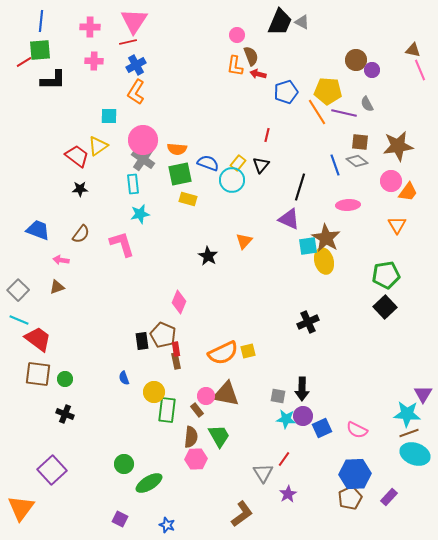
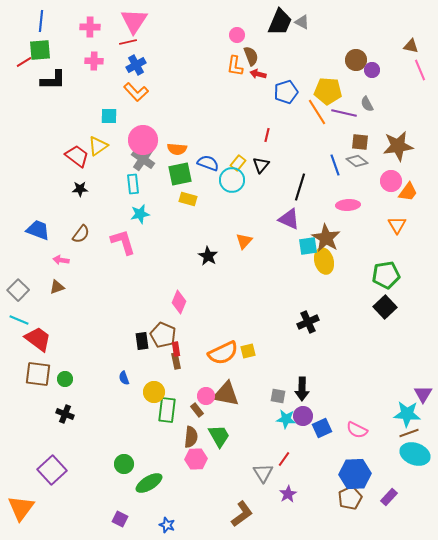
brown triangle at (413, 50): moved 2 px left, 4 px up
orange L-shape at (136, 92): rotated 75 degrees counterclockwise
pink L-shape at (122, 244): moved 1 px right, 2 px up
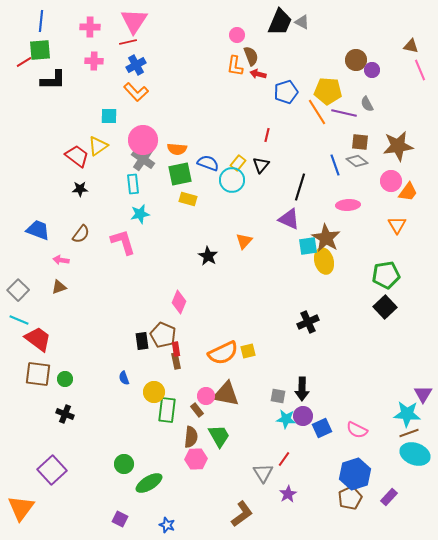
brown triangle at (57, 287): moved 2 px right
blue hexagon at (355, 474): rotated 16 degrees counterclockwise
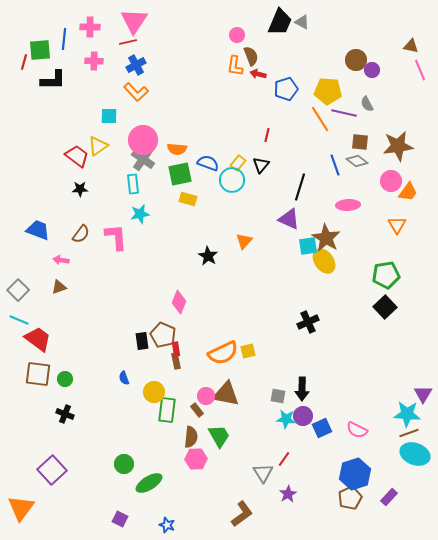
blue line at (41, 21): moved 23 px right, 18 px down
red line at (24, 62): rotated 42 degrees counterclockwise
blue pentagon at (286, 92): moved 3 px up
orange line at (317, 112): moved 3 px right, 7 px down
pink L-shape at (123, 242): moved 7 px left, 5 px up; rotated 12 degrees clockwise
yellow ellipse at (324, 261): rotated 20 degrees counterclockwise
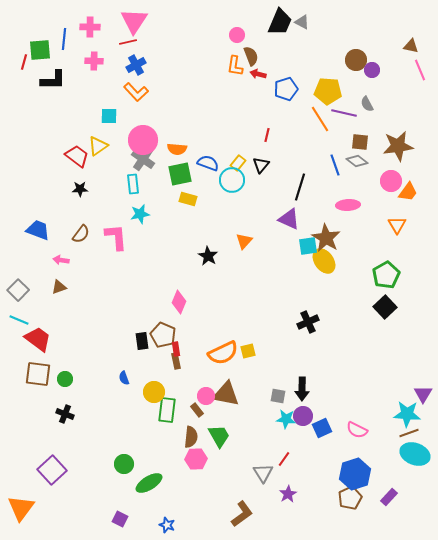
green pentagon at (386, 275): rotated 20 degrees counterclockwise
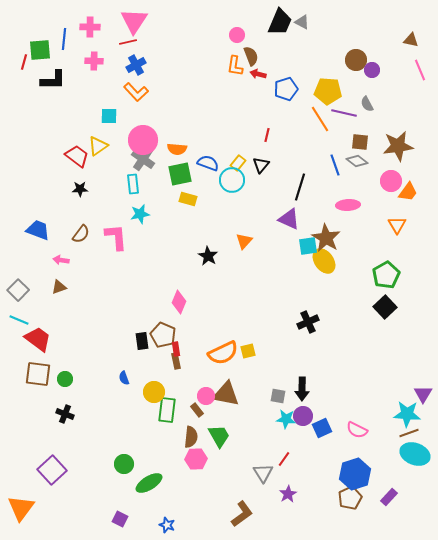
brown triangle at (411, 46): moved 6 px up
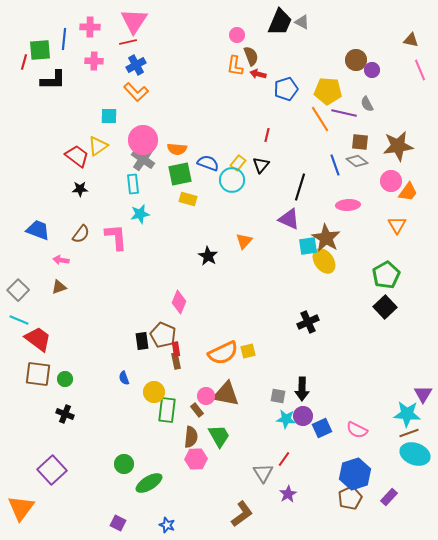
purple square at (120, 519): moved 2 px left, 4 px down
